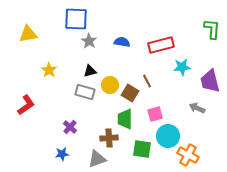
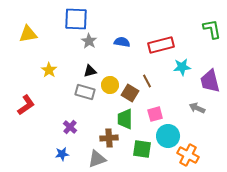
green L-shape: rotated 15 degrees counterclockwise
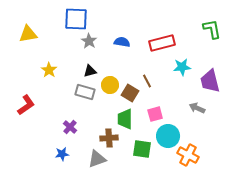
red rectangle: moved 1 px right, 2 px up
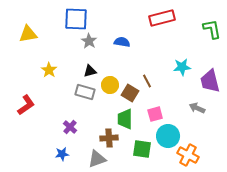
red rectangle: moved 25 px up
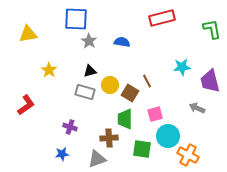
purple cross: rotated 24 degrees counterclockwise
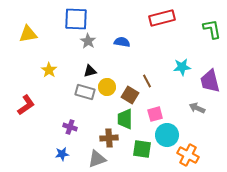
gray star: moved 1 px left
yellow circle: moved 3 px left, 2 px down
brown square: moved 2 px down
cyan circle: moved 1 px left, 1 px up
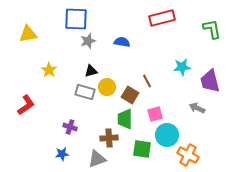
gray star: rotated 21 degrees clockwise
black triangle: moved 1 px right
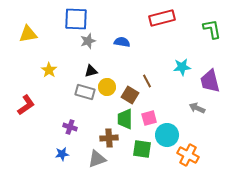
pink square: moved 6 px left, 4 px down
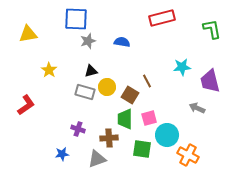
purple cross: moved 8 px right, 2 px down
